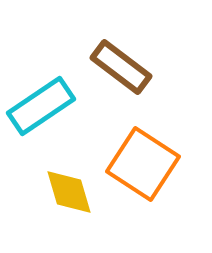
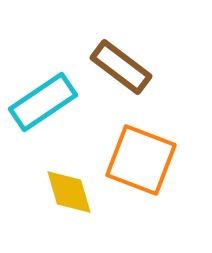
cyan rectangle: moved 2 px right, 4 px up
orange square: moved 2 px left, 4 px up; rotated 12 degrees counterclockwise
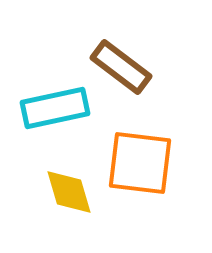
cyan rectangle: moved 12 px right, 6 px down; rotated 22 degrees clockwise
orange square: moved 1 px left, 3 px down; rotated 14 degrees counterclockwise
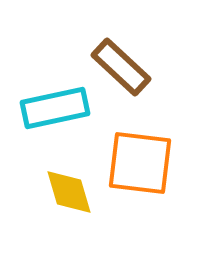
brown rectangle: rotated 6 degrees clockwise
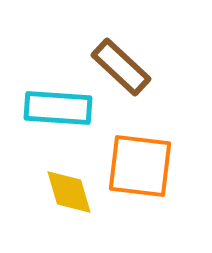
cyan rectangle: moved 3 px right; rotated 16 degrees clockwise
orange square: moved 3 px down
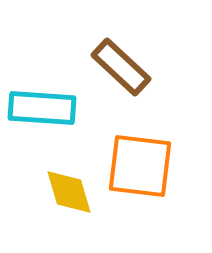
cyan rectangle: moved 16 px left
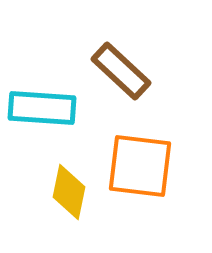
brown rectangle: moved 4 px down
yellow diamond: rotated 28 degrees clockwise
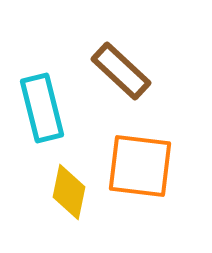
cyan rectangle: rotated 72 degrees clockwise
